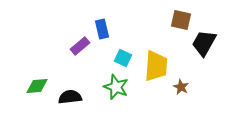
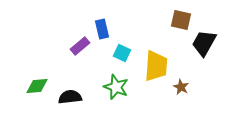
cyan square: moved 1 px left, 5 px up
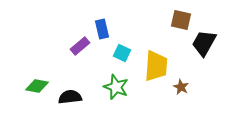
green diamond: rotated 15 degrees clockwise
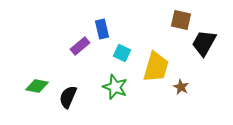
yellow trapezoid: moved 1 px down; rotated 12 degrees clockwise
green star: moved 1 px left
black semicircle: moved 2 px left; rotated 60 degrees counterclockwise
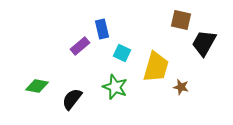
brown star: rotated 14 degrees counterclockwise
black semicircle: moved 4 px right, 2 px down; rotated 15 degrees clockwise
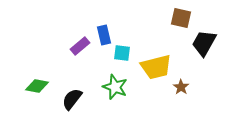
brown square: moved 2 px up
blue rectangle: moved 2 px right, 6 px down
cyan square: rotated 18 degrees counterclockwise
yellow trapezoid: rotated 60 degrees clockwise
brown star: rotated 21 degrees clockwise
